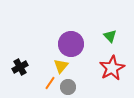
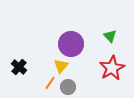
black cross: moved 1 px left; rotated 21 degrees counterclockwise
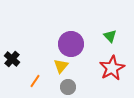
black cross: moved 7 px left, 8 px up
orange line: moved 15 px left, 2 px up
